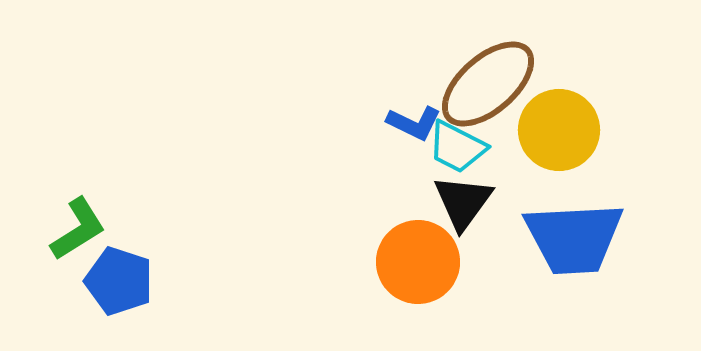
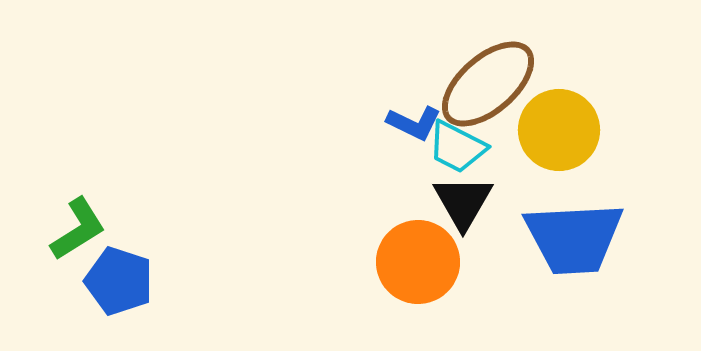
black triangle: rotated 6 degrees counterclockwise
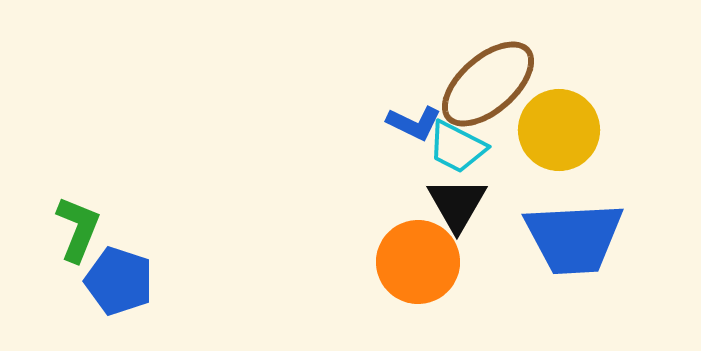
black triangle: moved 6 px left, 2 px down
green L-shape: rotated 36 degrees counterclockwise
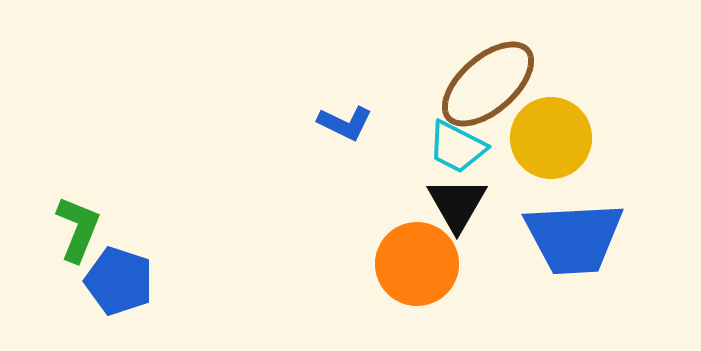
blue L-shape: moved 69 px left
yellow circle: moved 8 px left, 8 px down
orange circle: moved 1 px left, 2 px down
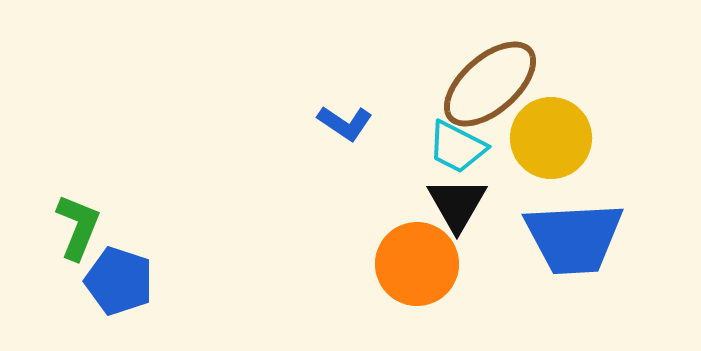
brown ellipse: moved 2 px right
blue L-shape: rotated 8 degrees clockwise
green L-shape: moved 2 px up
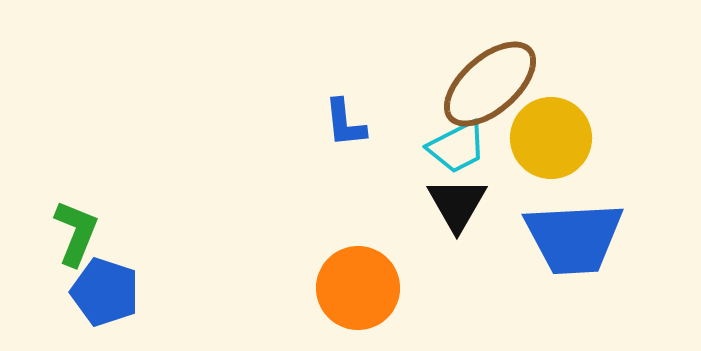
blue L-shape: rotated 50 degrees clockwise
cyan trapezoid: rotated 54 degrees counterclockwise
green L-shape: moved 2 px left, 6 px down
orange circle: moved 59 px left, 24 px down
blue pentagon: moved 14 px left, 11 px down
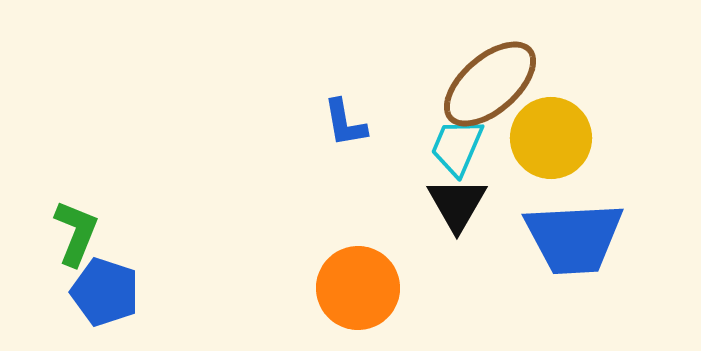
blue L-shape: rotated 4 degrees counterclockwise
cyan trapezoid: rotated 140 degrees clockwise
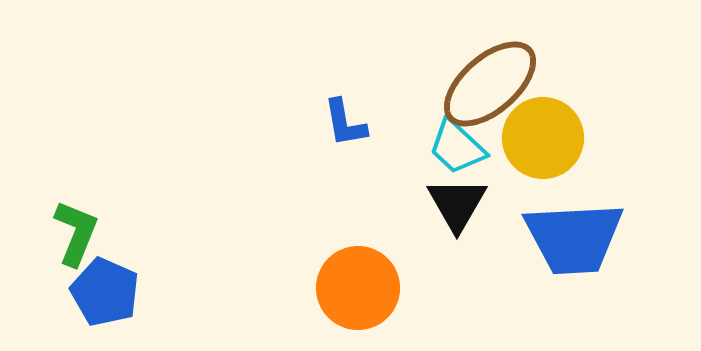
yellow circle: moved 8 px left
cyan trapezoid: rotated 70 degrees counterclockwise
blue pentagon: rotated 6 degrees clockwise
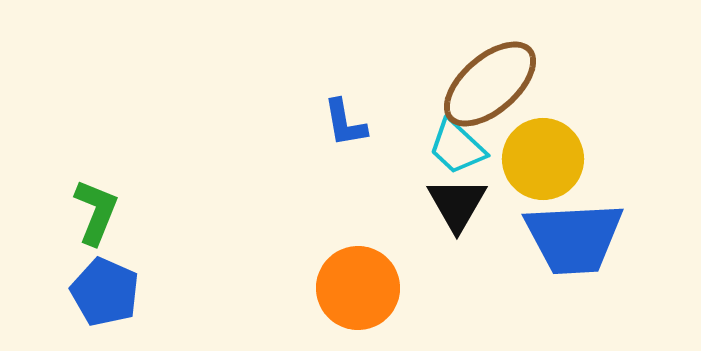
yellow circle: moved 21 px down
green L-shape: moved 20 px right, 21 px up
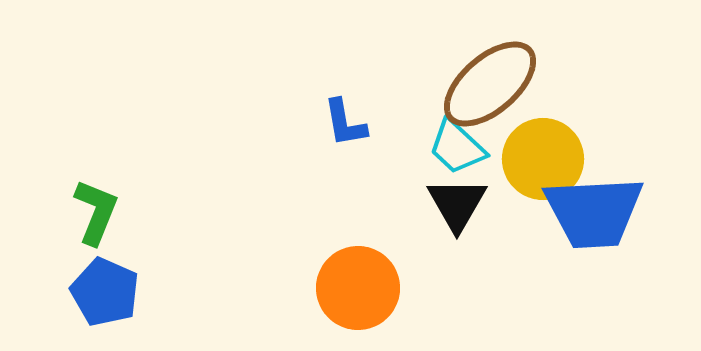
blue trapezoid: moved 20 px right, 26 px up
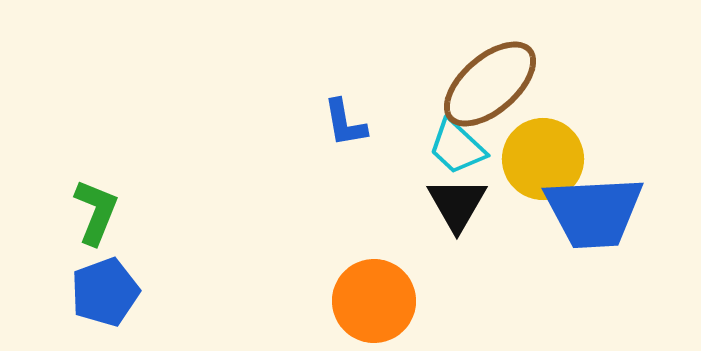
orange circle: moved 16 px right, 13 px down
blue pentagon: rotated 28 degrees clockwise
